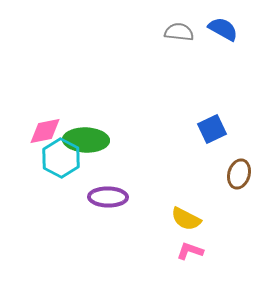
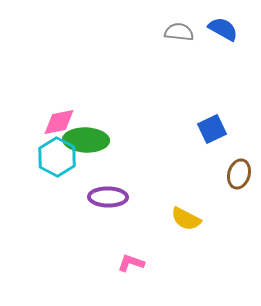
pink diamond: moved 14 px right, 9 px up
cyan hexagon: moved 4 px left, 1 px up
pink L-shape: moved 59 px left, 12 px down
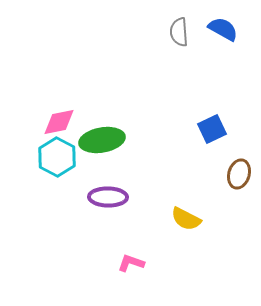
gray semicircle: rotated 100 degrees counterclockwise
green ellipse: moved 16 px right; rotated 12 degrees counterclockwise
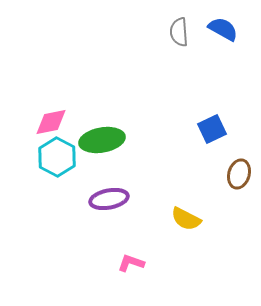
pink diamond: moved 8 px left
purple ellipse: moved 1 px right, 2 px down; rotated 12 degrees counterclockwise
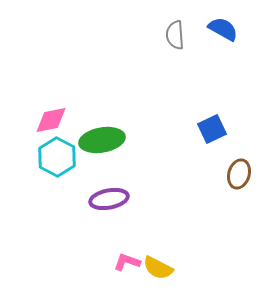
gray semicircle: moved 4 px left, 3 px down
pink diamond: moved 2 px up
yellow semicircle: moved 28 px left, 49 px down
pink L-shape: moved 4 px left, 1 px up
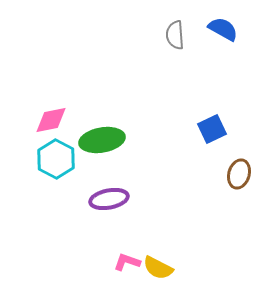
cyan hexagon: moved 1 px left, 2 px down
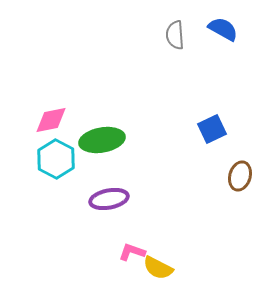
brown ellipse: moved 1 px right, 2 px down
pink L-shape: moved 5 px right, 10 px up
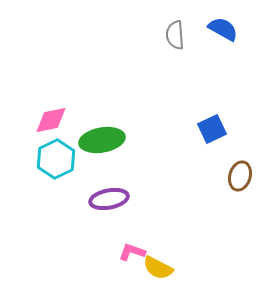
cyan hexagon: rotated 6 degrees clockwise
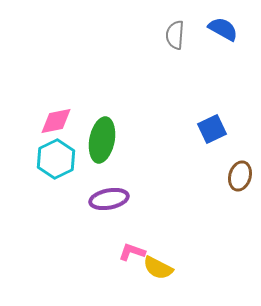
gray semicircle: rotated 8 degrees clockwise
pink diamond: moved 5 px right, 1 px down
green ellipse: rotated 69 degrees counterclockwise
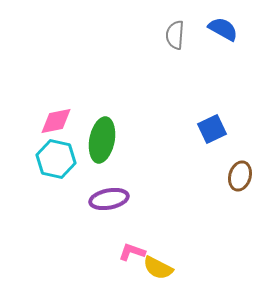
cyan hexagon: rotated 21 degrees counterclockwise
